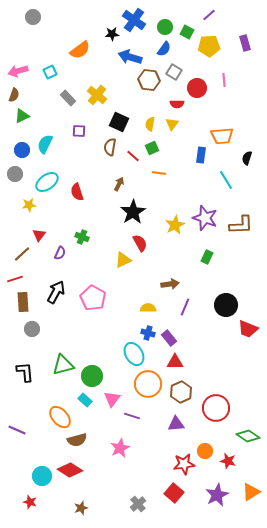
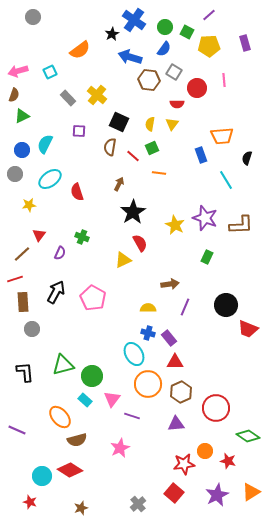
black star at (112, 34): rotated 24 degrees counterclockwise
blue rectangle at (201, 155): rotated 28 degrees counterclockwise
cyan ellipse at (47, 182): moved 3 px right, 3 px up
yellow star at (175, 225): rotated 18 degrees counterclockwise
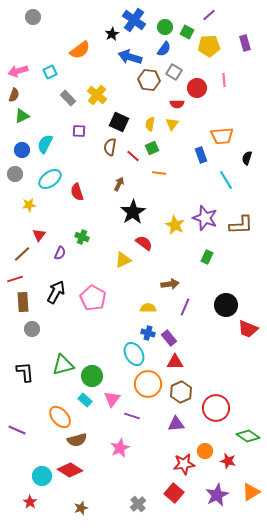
red semicircle at (140, 243): moved 4 px right; rotated 24 degrees counterclockwise
red star at (30, 502): rotated 16 degrees clockwise
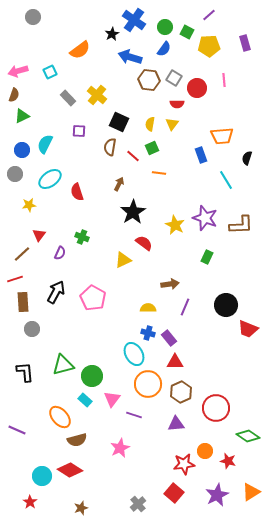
gray square at (174, 72): moved 6 px down
purple line at (132, 416): moved 2 px right, 1 px up
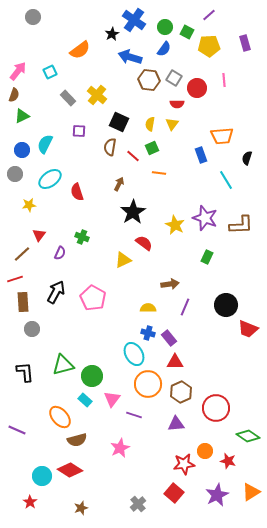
pink arrow at (18, 71): rotated 144 degrees clockwise
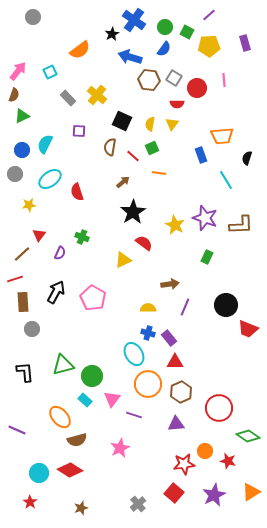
black square at (119, 122): moved 3 px right, 1 px up
brown arrow at (119, 184): moved 4 px right, 2 px up; rotated 24 degrees clockwise
red circle at (216, 408): moved 3 px right
cyan circle at (42, 476): moved 3 px left, 3 px up
purple star at (217, 495): moved 3 px left
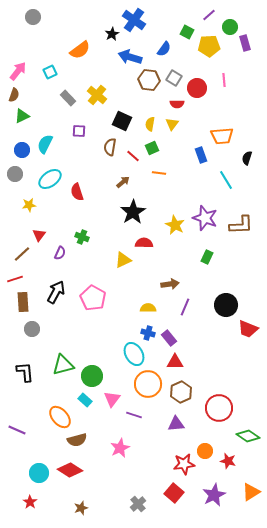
green circle at (165, 27): moved 65 px right
red semicircle at (144, 243): rotated 36 degrees counterclockwise
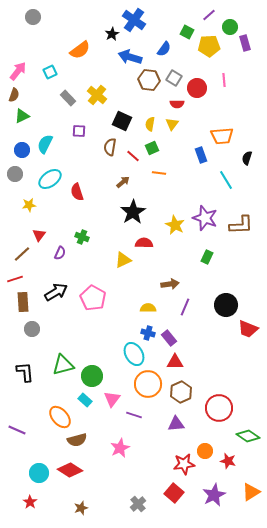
black arrow at (56, 292): rotated 30 degrees clockwise
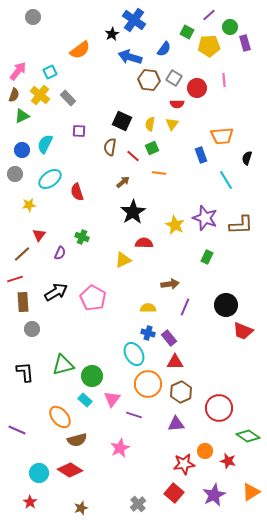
yellow cross at (97, 95): moved 57 px left
red trapezoid at (248, 329): moved 5 px left, 2 px down
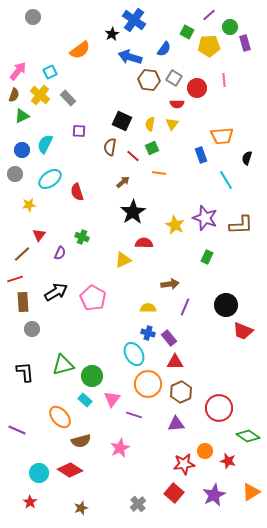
brown semicircle at (77, 440): moved 4 px right, 1 px down
